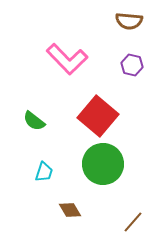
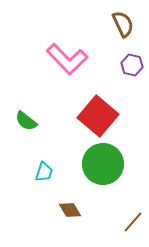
brown semicircle: moved 6 px left, 3 px down; rotated 120 degrees counterclockwise
green semicircle: moved 8 px left
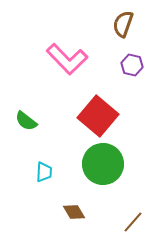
brown semicircle: rotated 136 degrees counterclockwise
cyan trapezoid: rotated 15 degrees counterclockwise
brown diamond: moved 4 px right, 2 px down
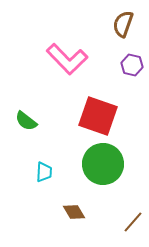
red square: rotated 21 degrees counterclockwise
